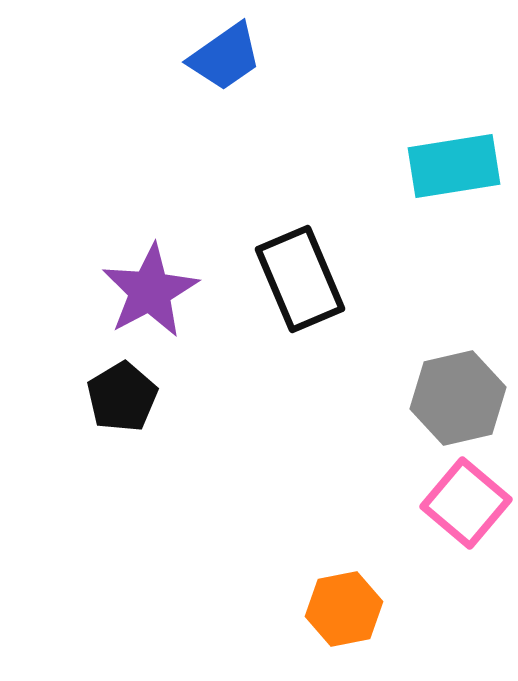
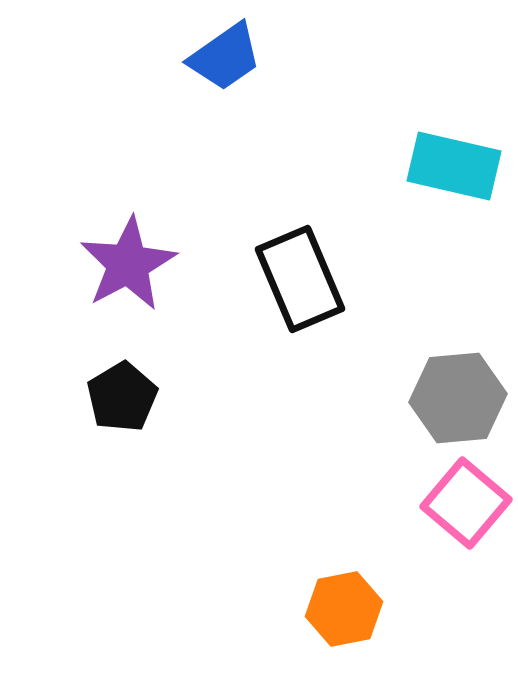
cyan rectangle: rotated 22 degrees clockwise
purple star: moved 22 px left, 27 px up
gray hexagon: rotated 8 degrees clockwise
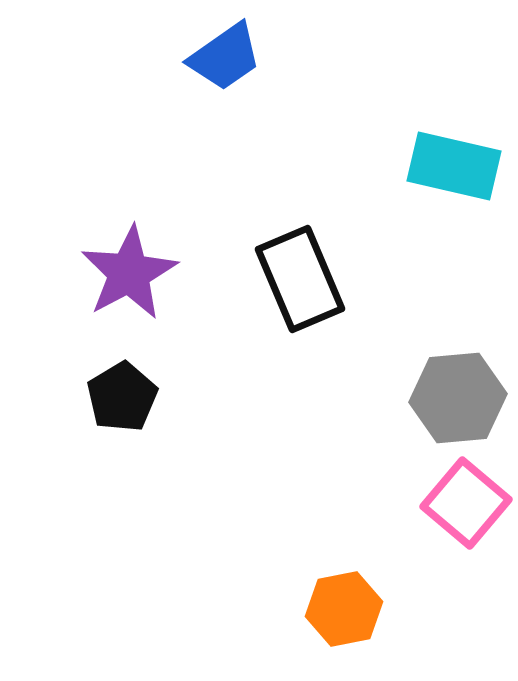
purple star: moved 1 px right, 9 px down
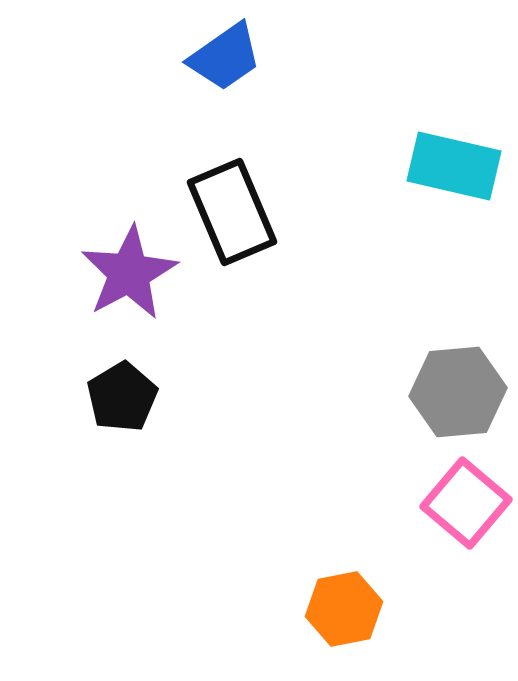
black rectangle: moved 68 px left, 67 px up
gray hexagon: moved 6 px up
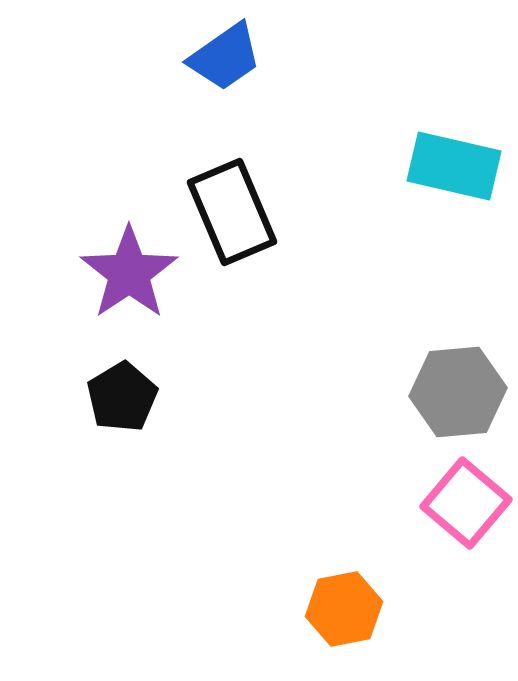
purple star: rotated 6 degrees counterclockwise
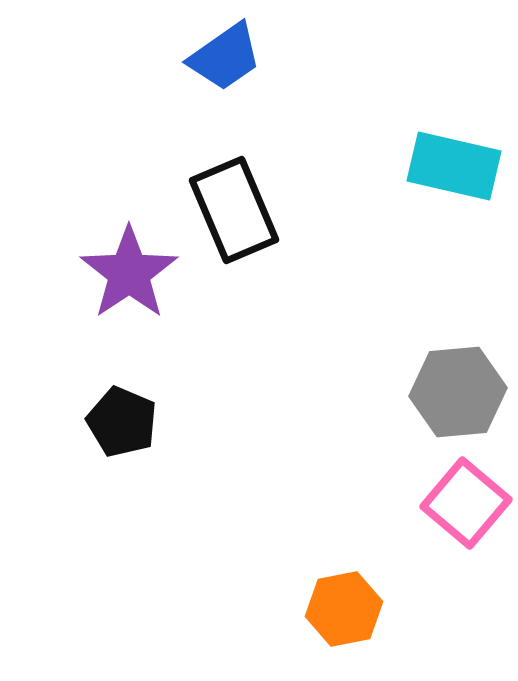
black rectangle: moved 2 px right, 2 px up
black pentagon: moved 25 px down; rotated 18 degrees counterclockwise
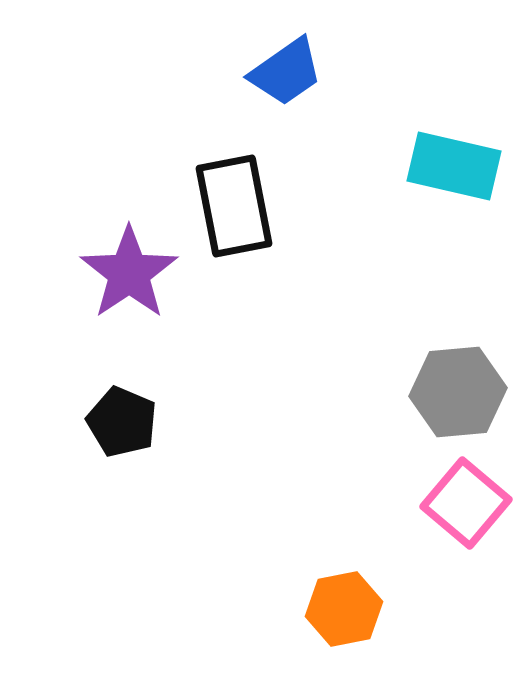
blue trapezoid: moved 61 px right, 15 px down
black rectangle: moved 4 px up; rotated 12 degrees clockwise
